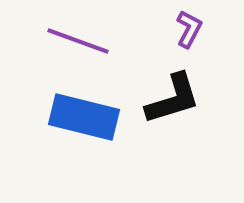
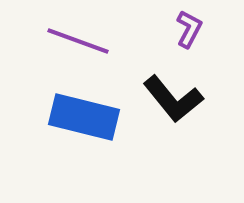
black L-shape: rotated 68 degrees clockwise
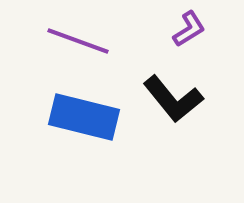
purple L-shape: rotated 30 degrees clockwise
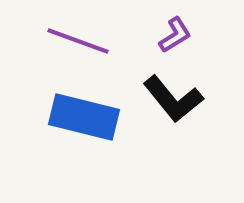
purple L-shape: moved 14 px left, 6 px down
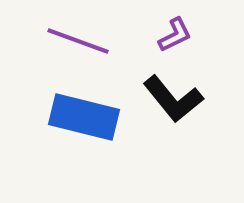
purple L-shape: rotated 6 degrees clockwise
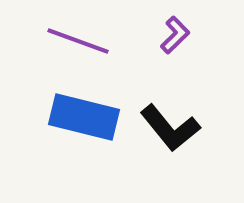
purple L-shape: rotated 18 degrees counterclockwise
black L-shape: moved 3 px left, 29 px down
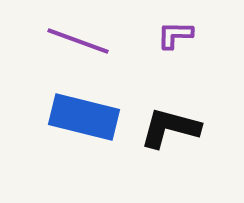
purple L-shape: rotated 135 degrees counterclockwise
black L-shape: rotated 144 degrees clockwise
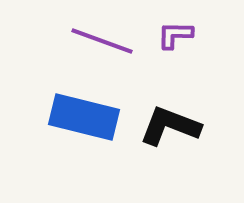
purple line: moved 24 px right
black L-shape: moved 2 px up; rotated 6 degrees clockwise
